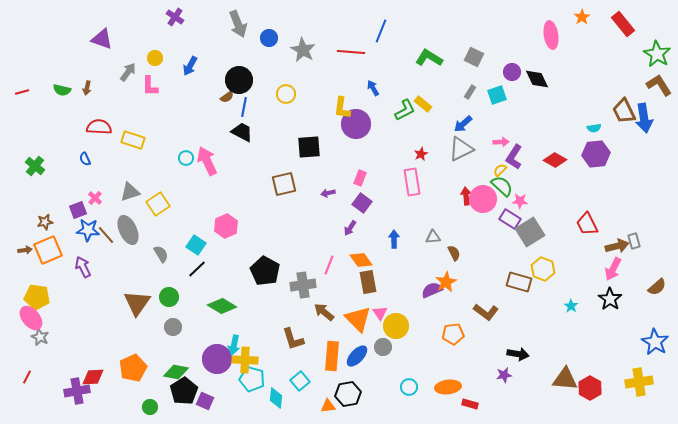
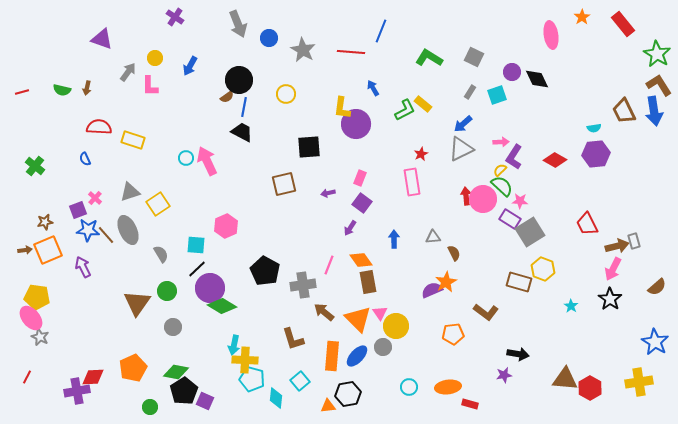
blue arrow at (644, 118): moved 10 px right, 7 px up
cyan square at (196, 245): rotated 30 degrees counterclockwise
green circle at (169, 297): moved 2 px left, 6 px up
purple circle at (217, 359): moved 7 px left, 71 px up
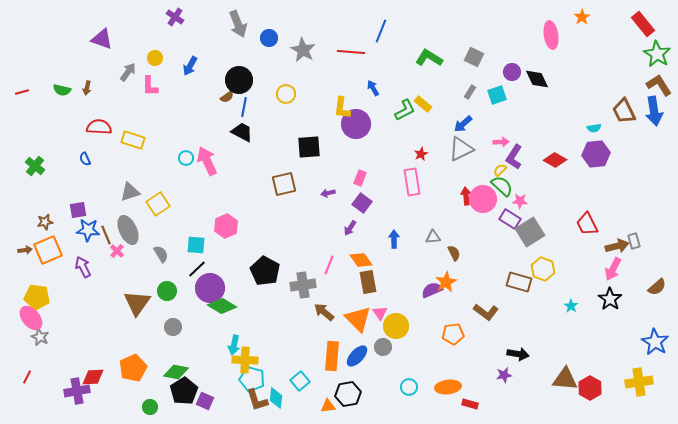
red rectangle at (623, 24): moved 20 px right
pink cross at (95, 198): moved 22 px right, 53 px down
purple square at (78, 210): rotated 12 degrees clockwise
brown line at (106, 235): rotated 18 degrees clockwise
brown L-shape at (293, 339): moved 36 px left, 61 px down
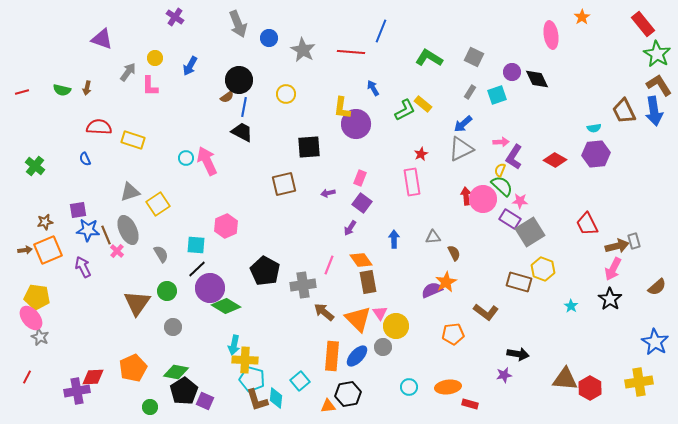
yellow semicircle at (500, 170): rotated 24 degrees counterclockwise
green diamond at (222, 306): moved 4 px right
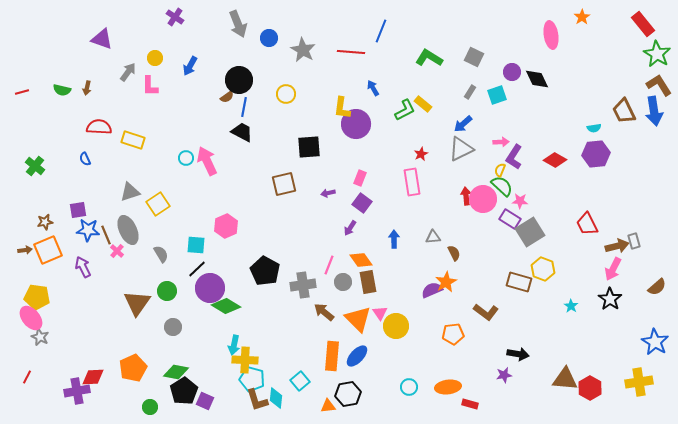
gray circle at (383, 347): moved 40 px left, 65 px up
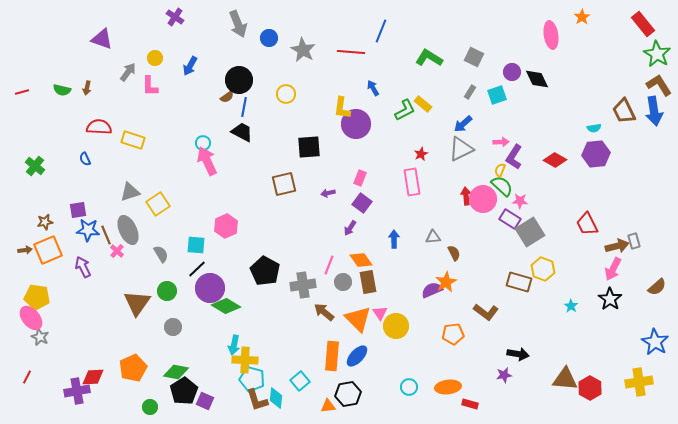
cyan circle at (186, 158): moved 17 px right, 15 px up
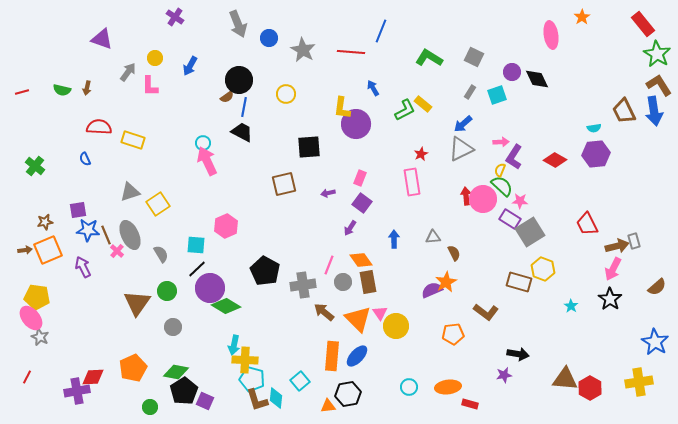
gray ellipse at (128, 230): moved 2 px right, 5 px down
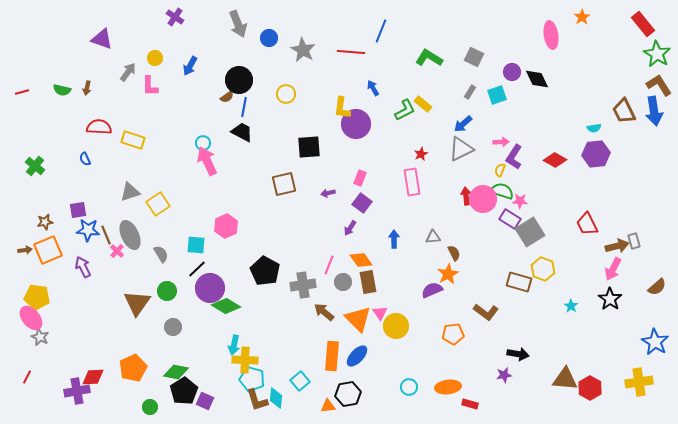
green semicircle at (502, 186): moved 5 px down; rotated 25 degrees counterclockwise
orange star at (446, 282): moved 2 px right, 8 px up
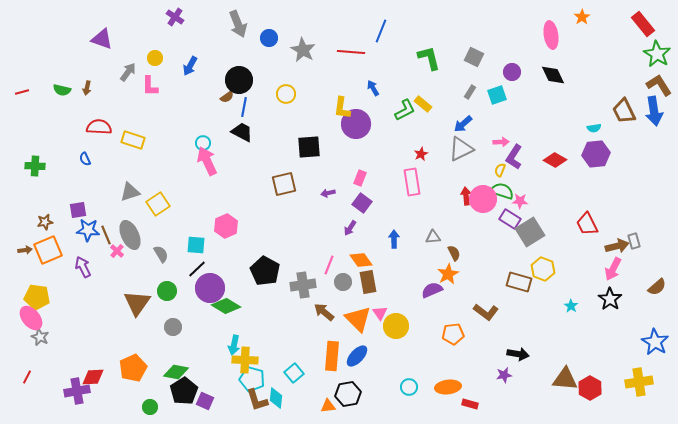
green L-shape at (429, 58): rotated 44 degrees clockwise
black diamond at (537, 79): moved 16 px right, 4 px up
green cross at (35, 166): rotated 36 degrees counterclockwise
cyan square at (300, 381): moved 6 px left, 8 px up
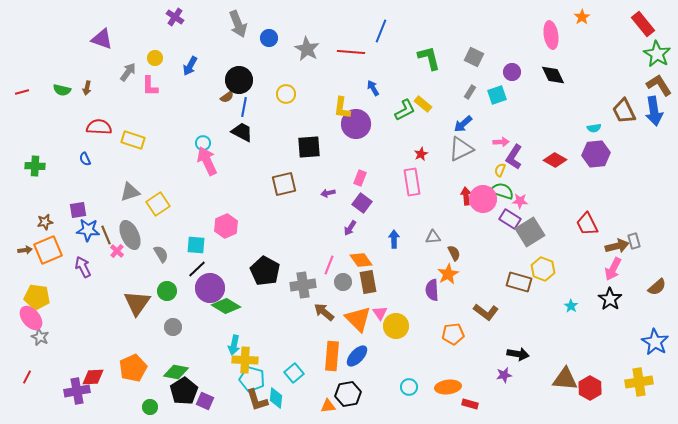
gray star at (303, 50): moved 4 px right, 1 px up
purple semicircle at (432, 290): rotated 70 degrees counterclockwise
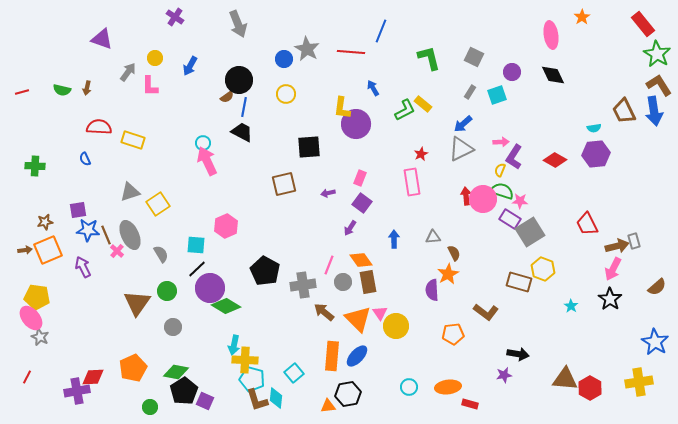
blue circle at (269, 38): moved 15 px right, 21 px down
